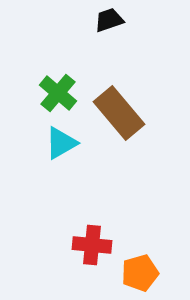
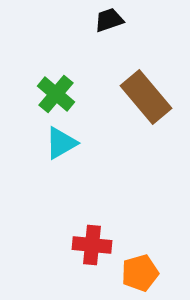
green cross: moved 2 px left, 1 px down
brown rectangle: moved 27 px right, 16 px up
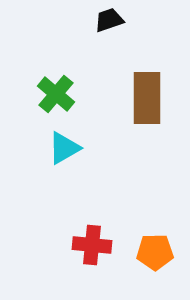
brown rectangle: moved 1 px right, 1 px down; rotated 40 degrees clockwise
cyan triangle: moved 3 px right, 5 px down
orange pentagon: moved 15 px right, 21 px up; rotated 15 degrees clockwise
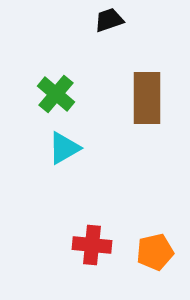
orange pentagon: rotated 12 degrees counterclockwise
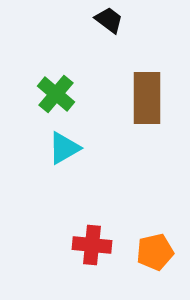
black trapezoid: rotated 56 degrees clockwise
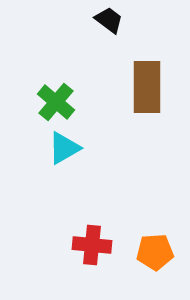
green cross: moved 8 px down
brown rectangle: moved 11 px up
orange pentagon: rotated 9 degrees clockwise
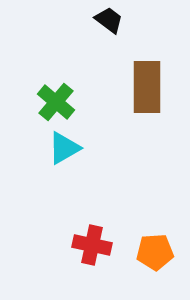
red cross: rotated 6 degrees clockwise
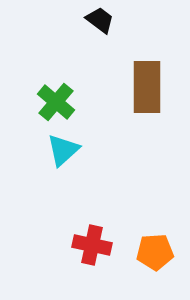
black trapezoid: moved 9 px left
cyan triangle: moved 1 px left, 2 px down; rotated 12 degrees counterclockwise
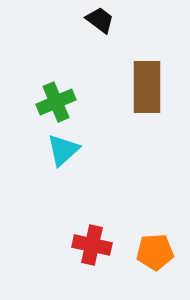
green cross: rotated 27 degrees clockwise
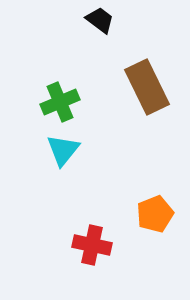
brown rectangle: rotated 26 degrees counterclockwise
green cross: moved 4 px right
cyan triangle: rotated 9 degrees counterclockwise
orange pentagon: moved 38 px up; rotated 18 degrees counterclockwise
